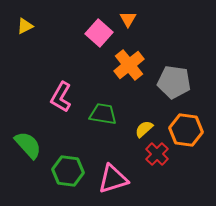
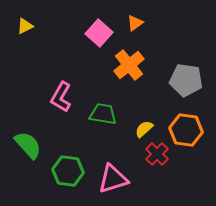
orange triangle: moved 7 px right, 4 px down; rotated 24 degrees clockwise
gray pentagon: moved 12 px right, 2 px up
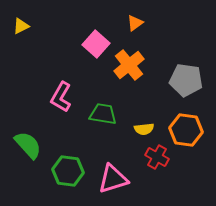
yellow triangle: moved 4 px left
pink square: moved 3 px left, 11 px down
yellow semicircle: rotated 144 degrees counterclockwise
red cross: moved 3 px down; rotated 15 degrees counterclockwise
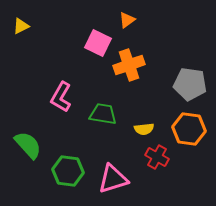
orange triangle: moved 8 px left, 3 px up
pink square: moved 2 px right, 1 px up; rotated 16 degrees counterclockwise
orange cross: rotated 20 degrees clockwise
gray pentagon: moved 4 px right, 4 px down
orange hexagon: moved 3 px right, 1 px up
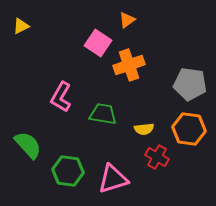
pink square: rotated 8 degrees clockwise
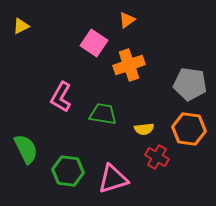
pink square: moved 4 px left
green semicircle: moved 2 px left, 4 px down; rotated 16 degrees clockwise
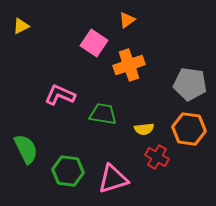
pink L-shape: moved 1 px left, 2 px up; rotated 84 degrees clockwise
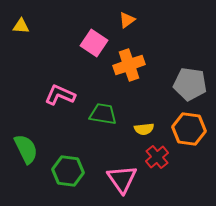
yellow triangle: rotated 30 degrees clockwise
red cross: rotated 20 degrees clockwise
pink triangle: moved 9 px right; rotated 48 degrees counterclockwise
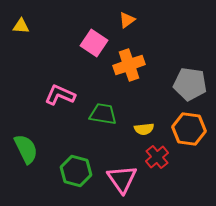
green hexagon: moved 8 px right; rotated 8 degrees clockwise
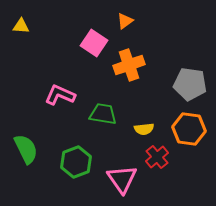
orange triangle: moved 2 px left, 1 px down
green hexagon: moved 9 px up; rotated 24 degrees clockwise
